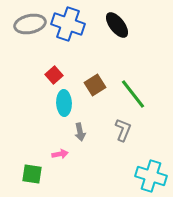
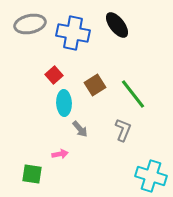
blue cross: moved 5 px right, 9 px down; rotated 8 degrees counterclockwise
gray arrow: moved 3 px up; rotated 30 degrees counterclockwise
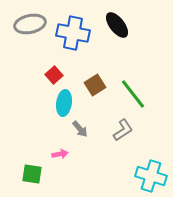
cyan ellipse: rotated 10 degrees clockwise
gray L-shape: rotated 35 degrees clockwise
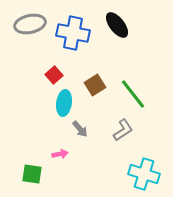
cyan cross: moved 7 px left, 2 px up
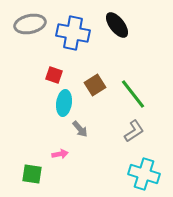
red square: rotated 30 degrees counterclockwise
gray L-shape: moved 11 px right, 1 px down
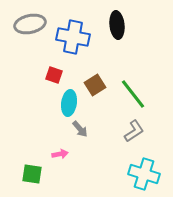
black ellipse: rotated 32 degrees clockwise
blue cross: moved 4 px down
cyan ellipse: moved 5 px right
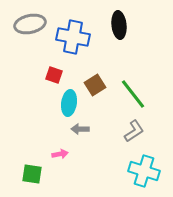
black ellipse: moved 2 px right
gray arrow: rotated 132 degrees clockwise
cyan cross: moved 3 px up
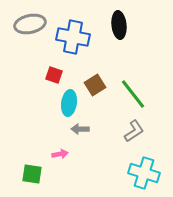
cyan cross: moved 2 px down
